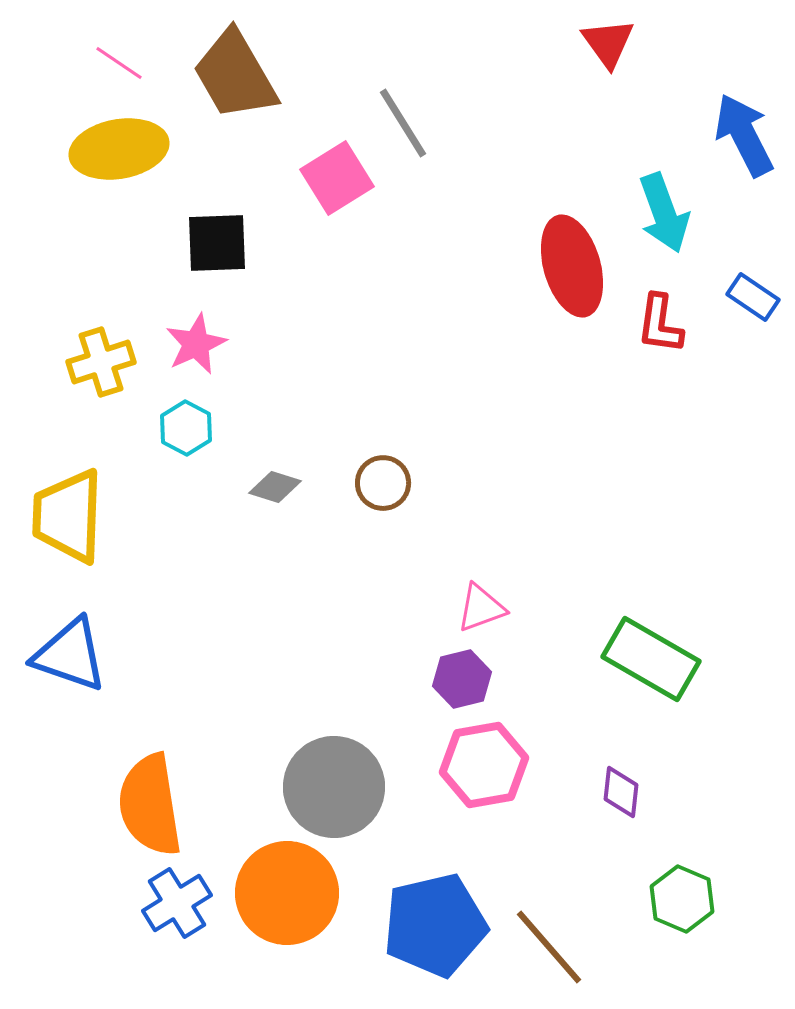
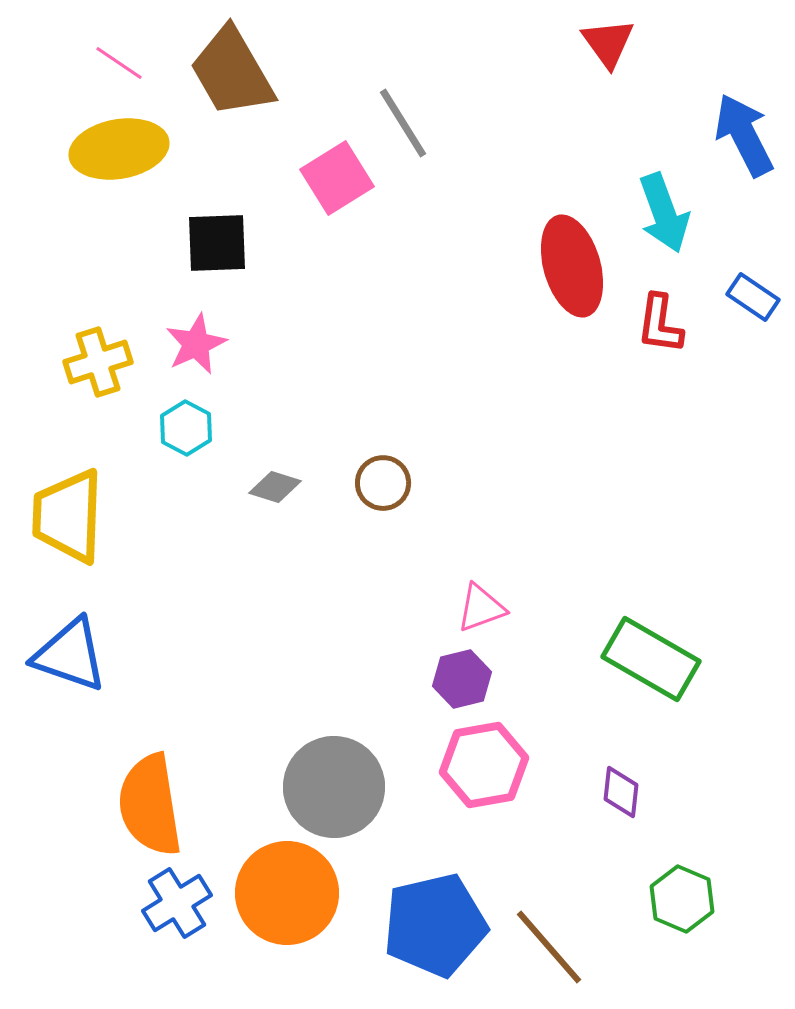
brown trapezoid: moved 3 px left, 3 px up
yellow cross: moved 3 px left
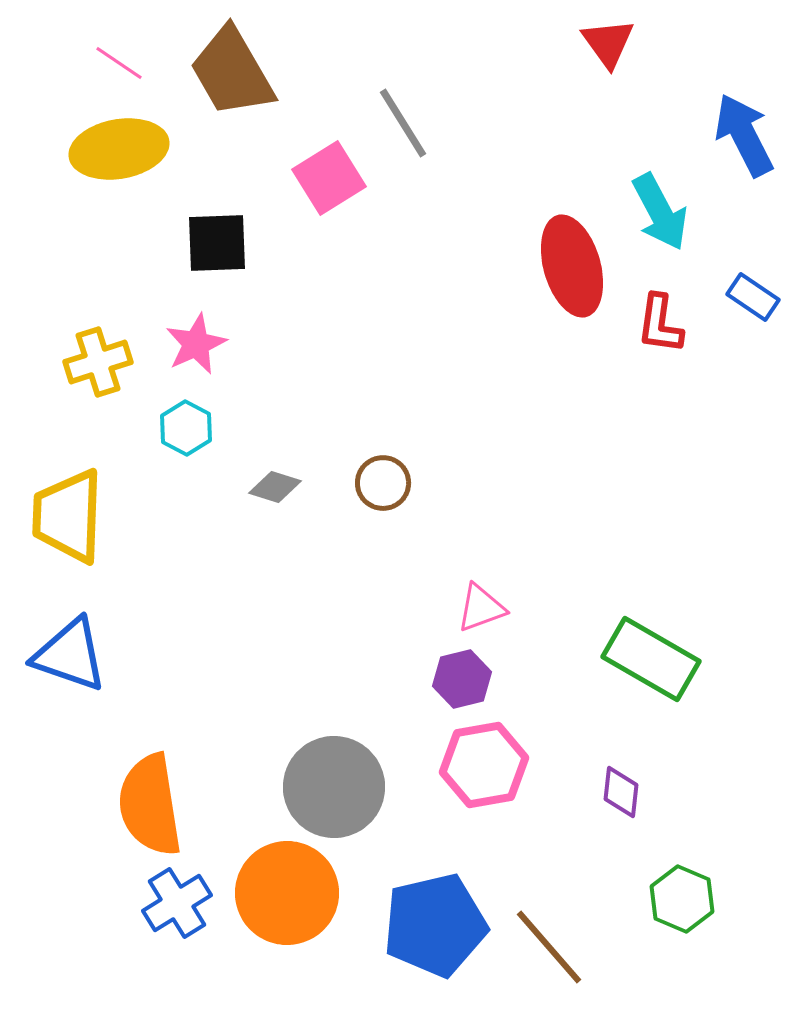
pink square: moved 8 px left
cyan arrow: moved 4 px left, 1 px up; rotated 8 degrees counterclockwise
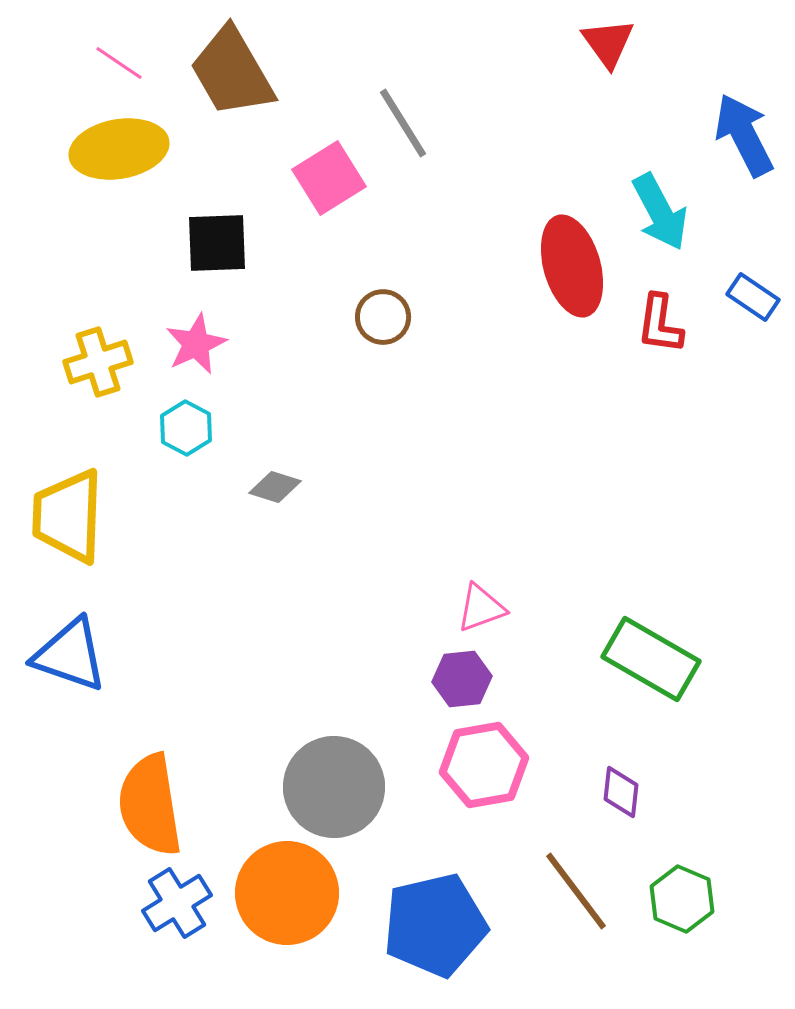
brown circle: moved 166 px up
purple hexagon: rotated 8 degrees clockwise
brown line: moved 27 px right, 56 px up; rotated 4 degrees clockwise
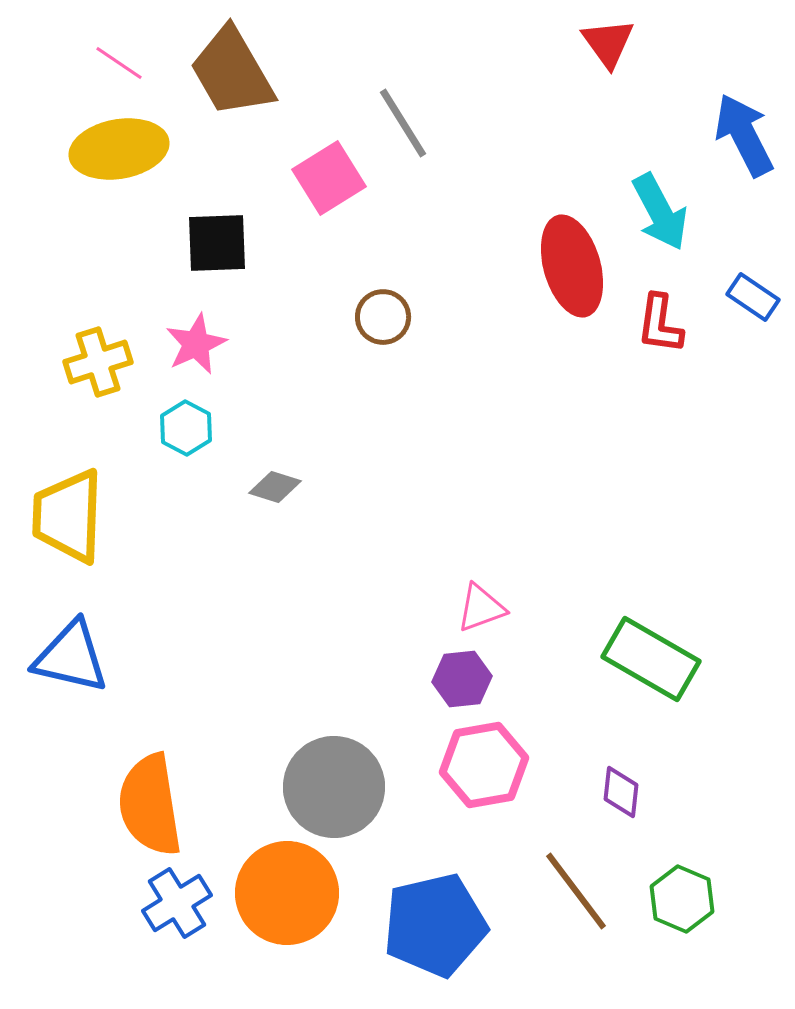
blue triangle: moved 1 px right, 2 px down; rotated 6 degrees counterclockwise
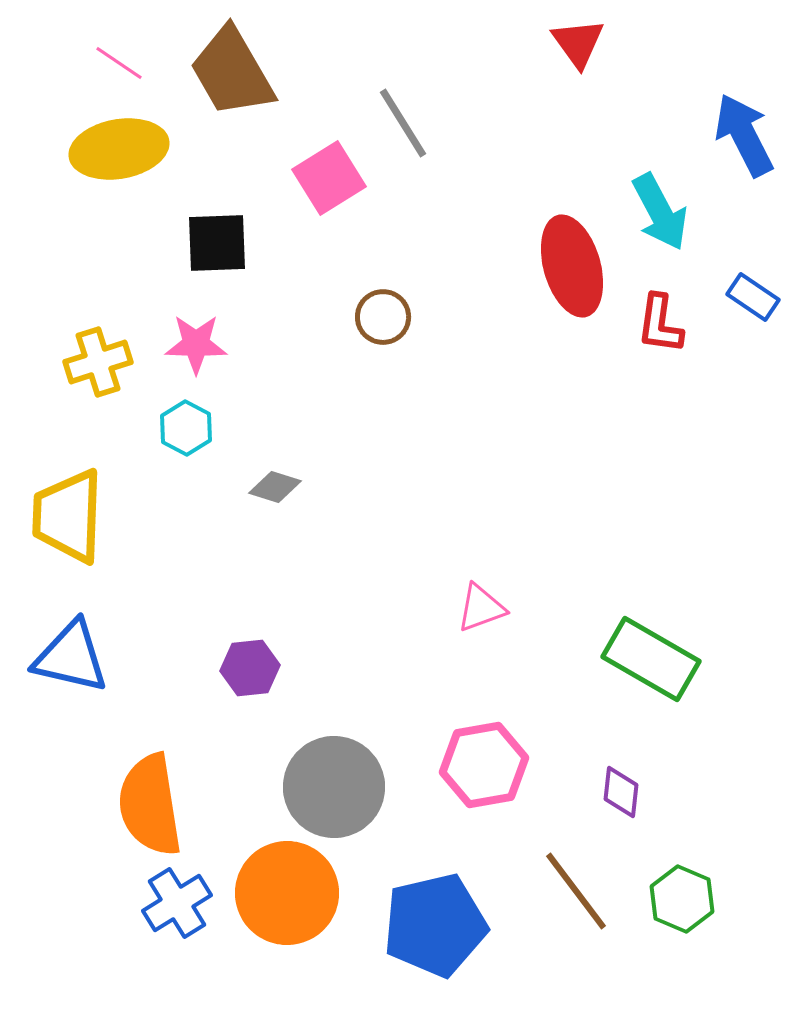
red triangle: moved 30 px left
pink star: rotated 26 degrees clockwise
purple hexagon: moved 212 px left, 11 px up
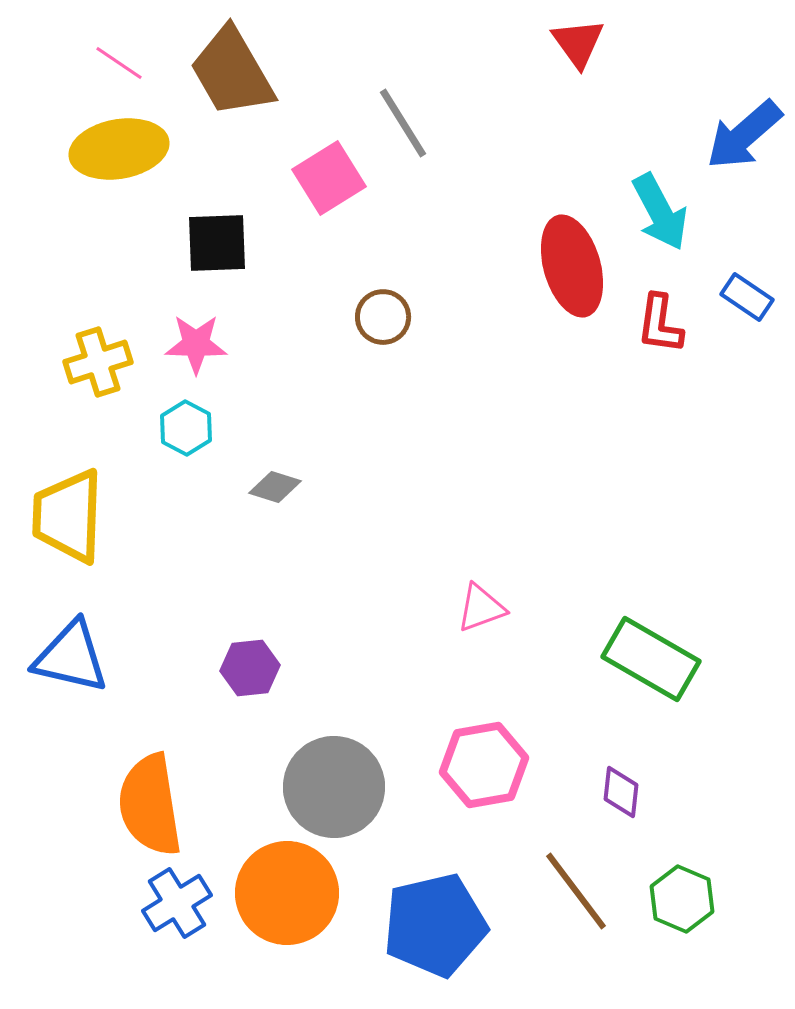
blue arrow: rotated 104 degrees counterclockwise
blue rectangle: moved 6 px left
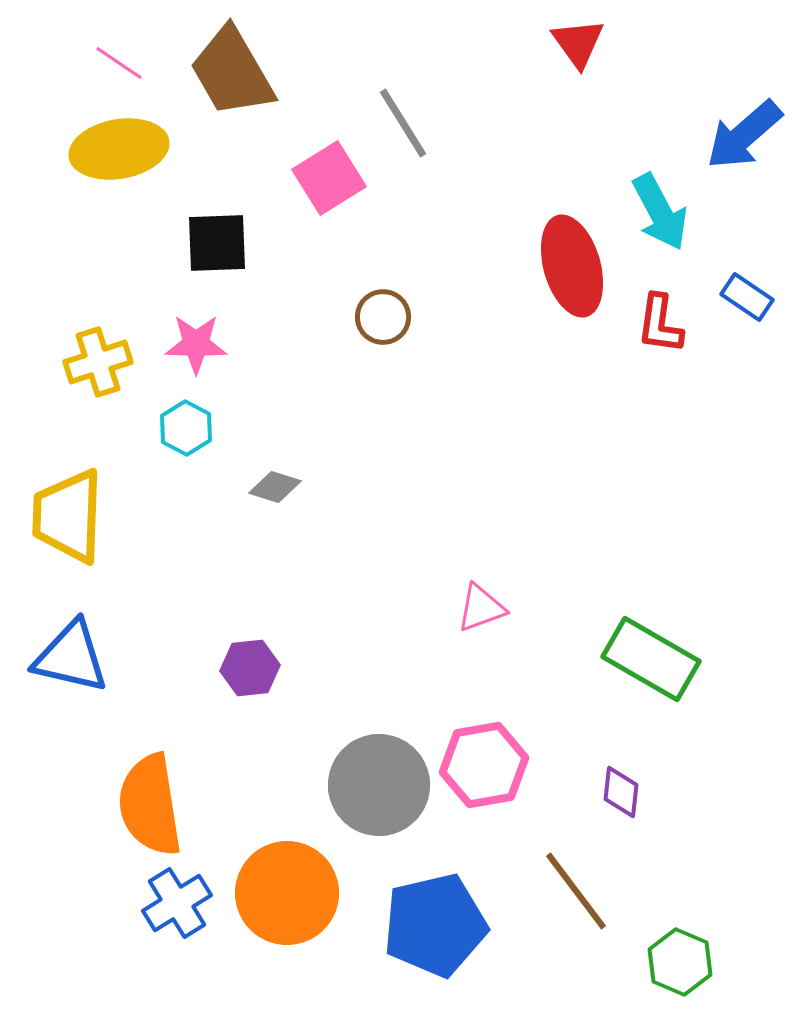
gray circle: moved 45 px right, 2 px up
green hexagon: moved 2 px left, 63 px down
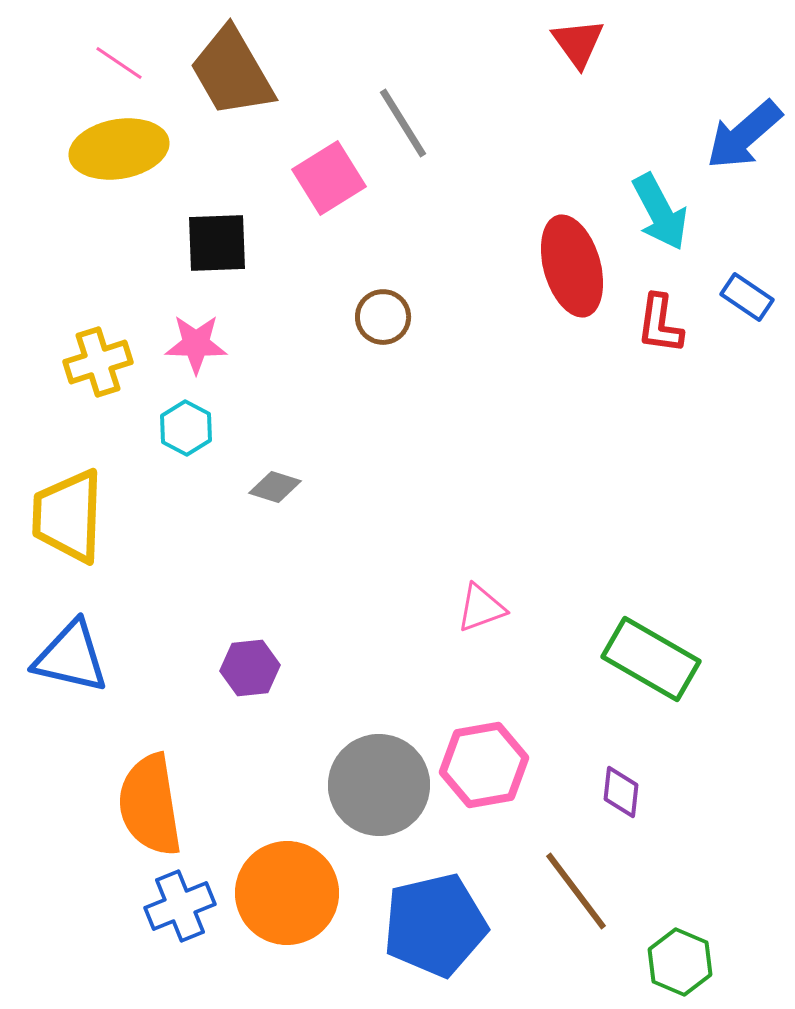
blue cross: moved 3 px right, 3 px down; rotated 10 degrees clockwise
